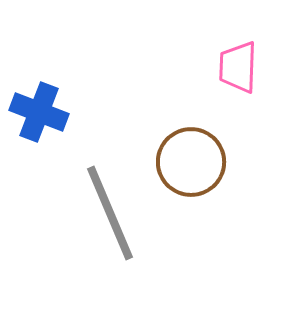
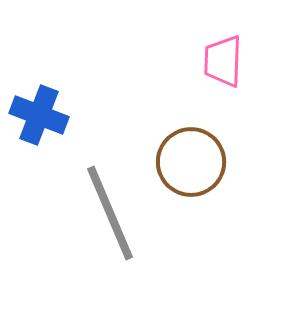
pink trapezoid: moved 15 px left, 6 px up
blue cross: moved 3 px down
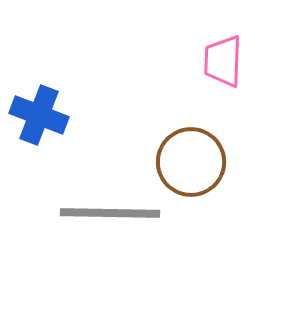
gray line: rotated 66 degrees counterclockwise
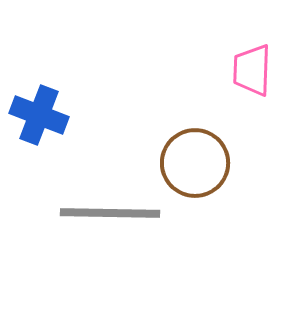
pink trapezoid: moved 29 px right, 9 px down
brown circle: moved 4 px right, 1 px down
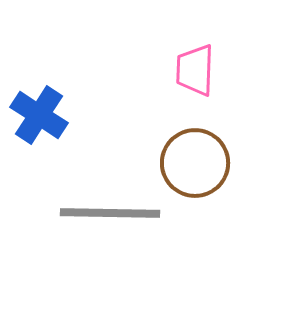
pink trapezoid: moved 57 px left
blue cross: rotated 12 degrees clockwise
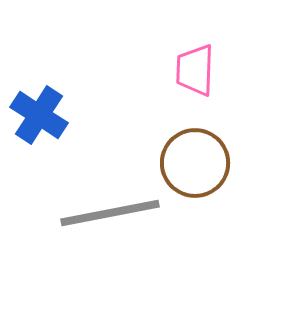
gray line: rotated 12 degrees counterclockwise
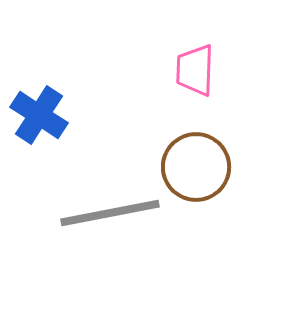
brown circle: moved 1 px right, 4 px down
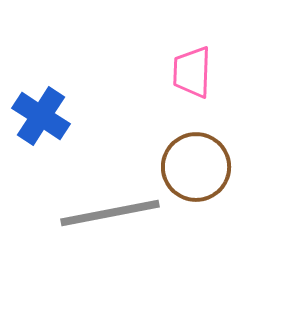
pink trapezoid: moved 3 px left, 2 px down
blue cross: moved 2 px right, 1 px down
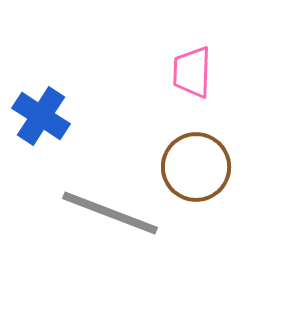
gray line: rotated 32 degrees clockwise
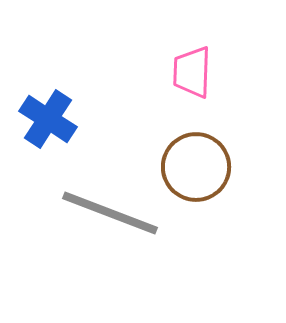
blue cross: moved 7 px right, 3 px down
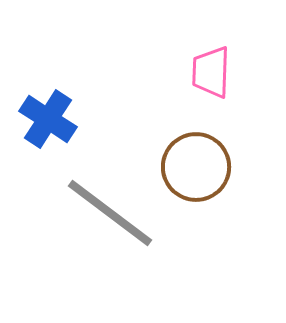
pink trapezoid: moved 19 px right
gray line: rotated 16 degrees clockwise
